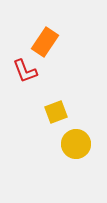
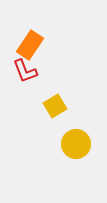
orange rectangle: moved 15 px left, 3 px down
yellow square: moved 1 px left, 6 px up; rotated 10 degrees counterclockwise
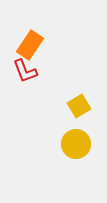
yellow square: moved 24 px right
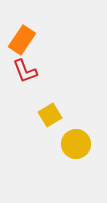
orange rectangle: moved 8 px left, 5 px up
yellow square: moved 29 px left, 9 px down
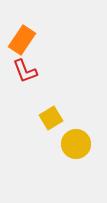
yellow square: moved 1 px right, 3 px down
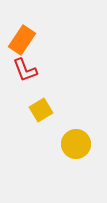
red L-shape: moved 1 px up
yellow square: moved 10 px left, 8 px up
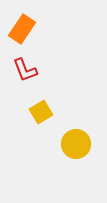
orange rectangle: moved 11 px up
yellow square: moved 2 px down
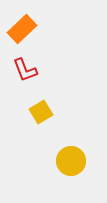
orange rectangle: rotated 12 degrees clockwise
yellow circle: moved 5 px left, 17 px down
